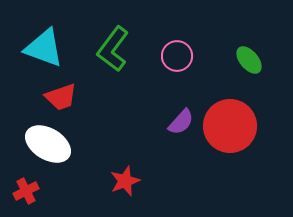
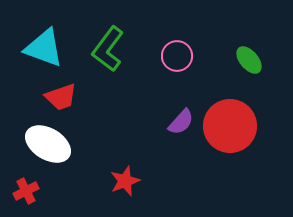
green L-shape: moved 5 px left
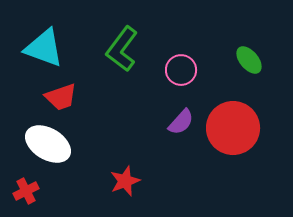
green L-shape: moved 14 px right
pink circle: moved 4 px right, 14 px down
red circle: moved 3 px right, 2 px down
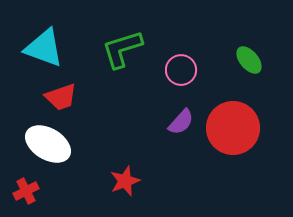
green L-shape: rotated 36 degrees clockwise
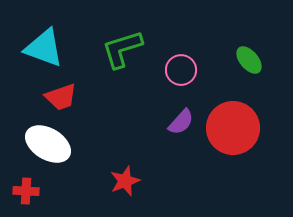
red cross: rotated 30 degrees clockwise
